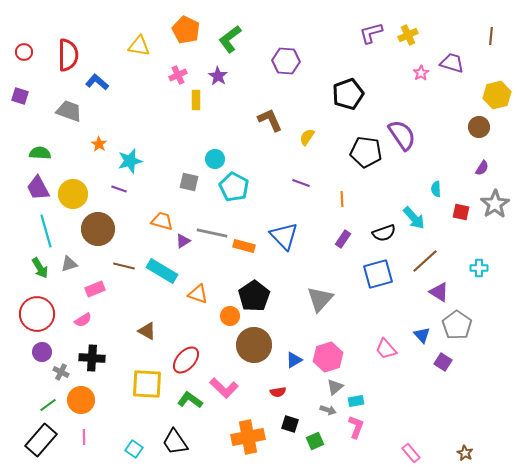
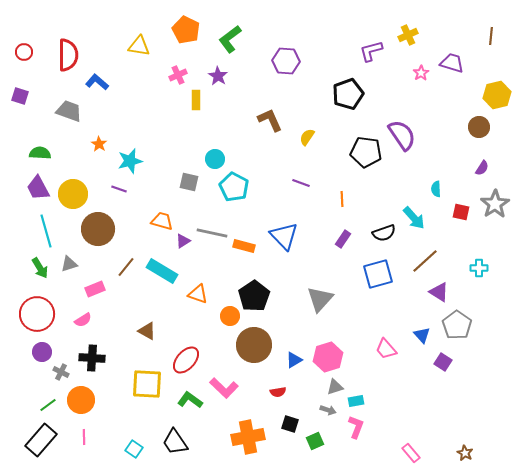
purple L-shape at (371, 33): moved 18 px down
brown line at (124, 266): moved 2 px right, 1 px down; rotated 65 degrees counterclockwise
gray triangle at (335, 387): rotated 24 degrees clockwise
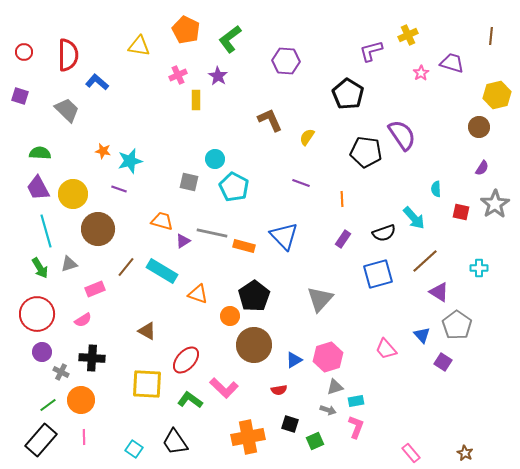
black pentagon at (348, 94): rotated 20 degrees counterclockwise
gray trapezoid at (69, 111): moved 2 px left, 1 px up; rotated 24 degrees clockwise
orange star at (99, 144): moved 4 px right, 7 px down; rotated 21 degrees counterclockwise
red semicircle at (278, 392): moved 1 px right, 2 px up
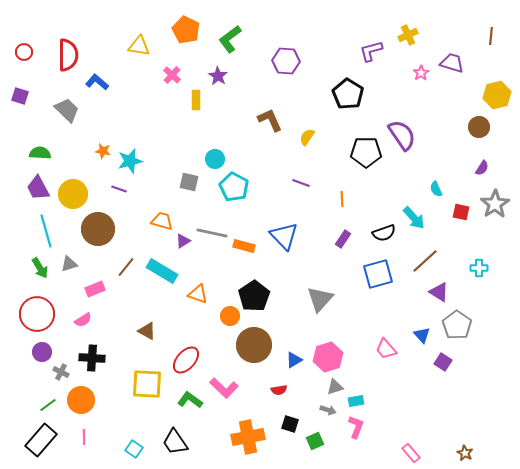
pink cross at (178, 75): moved 6 px left; rotated 24 degrees counterclockwise
black pentagon at (366, 152): rotated 8 degrees counterclockwise
cyan semicircle at (436, 189): rotated 21 degrees counterclockwise
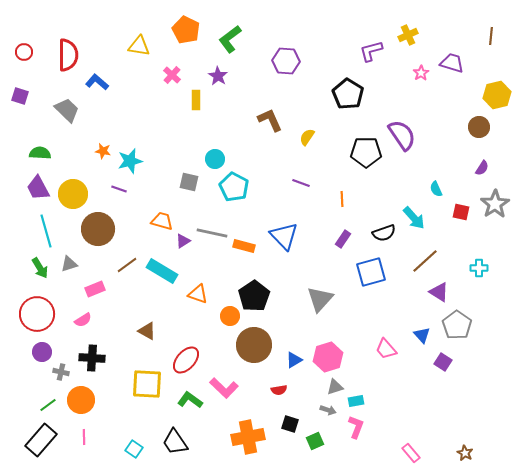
brown line at (126, 267): moved 1 px right, 2 px up; rotated 15 degrees clockwise
blue square at (378, 274): moved 7 px left, 2 px up
gray cross at (61, 372): rotated 14 degrees counterclockwise
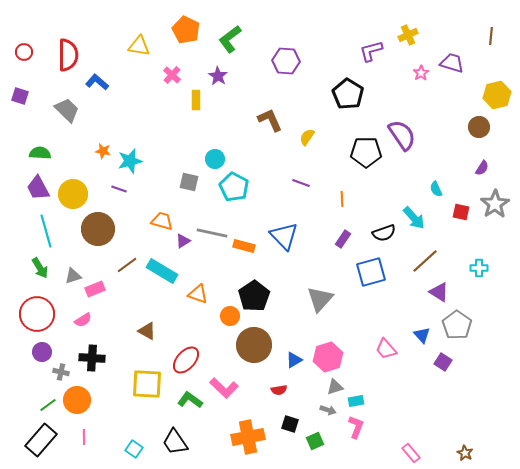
gray triangle at (69, 264): moved 4 px right, 12 px down
orange circle at (81, 400): moved 4 px left
